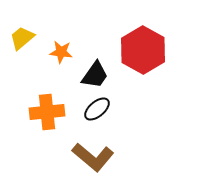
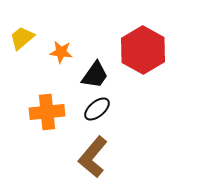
brown L-shape: rotated 90 degrees clockwise
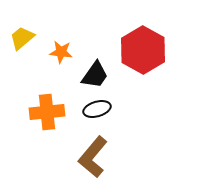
black ellipse: rotated 24 degrees clockwise
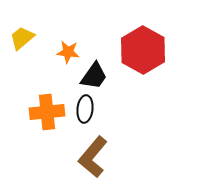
orange star: moved 7 px right
black trapezoid: moved 1 px left, 1 px down
black ellipse: moved 12 px left; rotated 68 degrees counterclockwise
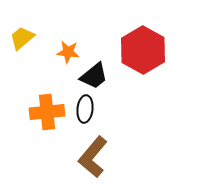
black trapezoid: rotated 16 degrees clockwise
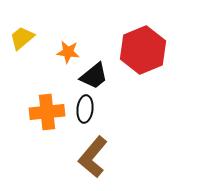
red hexagon: rotated 9 degrees clockwise
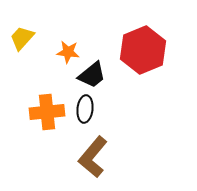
yellow trapezoid: rotated 8 degrees counterclockwise
black trapezoid: moved 2 px left, 1 px up
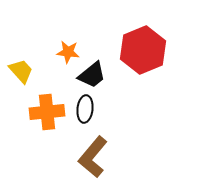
yellow trapezoid: moved 1 px left, 33 px down; rotated 96 degrees clockwise
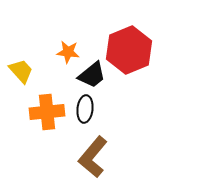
red hexagon: moved 14 px left
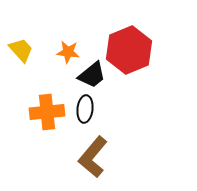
yellow trapezoid: moved 21 px up
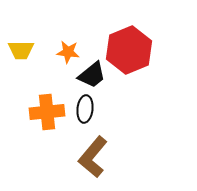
yellow trapezoid: rotated 132 degrees clockwise
